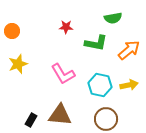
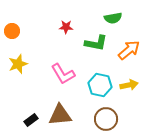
brown triangle: rotated 10 degrees counterclockwise
black rectangle: rotated 24 degrees clockwise
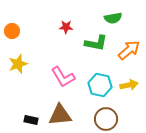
pink L-shape: moved 3 px down
black rectangle: rotated 48 degrees clockwise
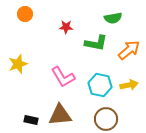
orange circle: moved 13 px right, 17 px up
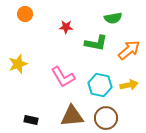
brown triangle: moved 12 px right, 1 px down
brown circle: moved 1 px up
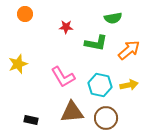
brown triangle: moved 4 px up
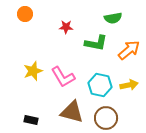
yellow star: moved 15 px right, 7 px down
brown triangle: rotated 20 degrees clockwise
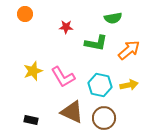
brown triangle: rotated 10 degrees clockwise
brown circle: moved 2 px left
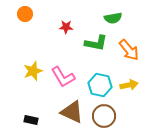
orange arrow: rotated 90 degrees clockwise
brown circle: moved 2 px up
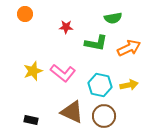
orange arrow: moved 2 px up; rotated 75 degrees counterclockwise
pink L-shape: moved 4 px up; rotated 20 degrees counterclockwise
